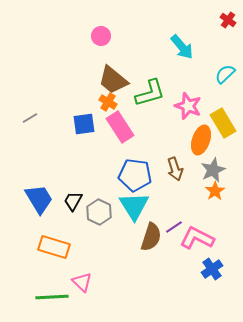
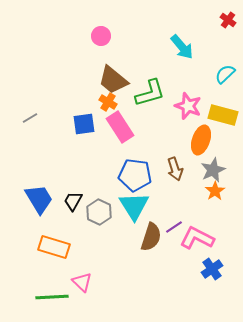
yellow rectangle: moved 8 px up; rotated 44 degrees counterclockwise
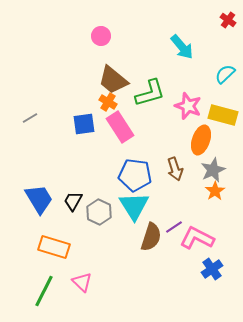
green line: moved 8 px left, 6 px up; rotated 60 degrees counterclockwise
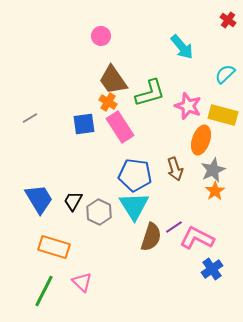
brown trapezoid: rotated 16 degrees clockwise
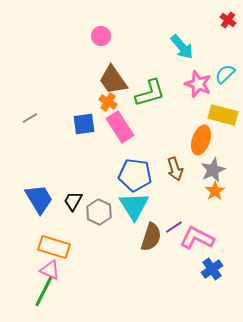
pink star: moved 10 px right, 22 px up
pink triangle: moved 32 px left, 12 px up; rotated 20 degrees counterclockwise
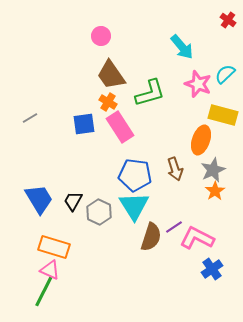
brown trapezoid: moved 2 px left, 5 px up
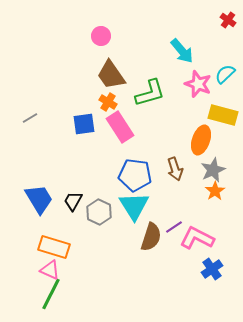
cyan arrow: moved 4 px down
green line: moved 7 px right, 3 px down
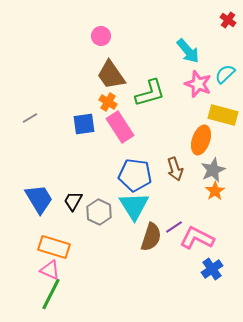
cyan arrow: moved 6 px right
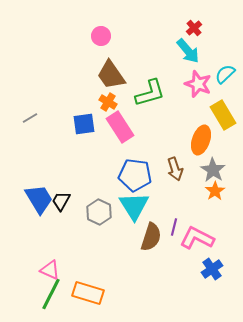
red cross: moved 34 px left, 8 px down; rotated 14 degrees clockwise
yellow rectangle: rotated 44 degrees clockwise
gray star: rotated 15 degrees counterclockwise
black trapezoid: moved 12 px left
purple line: rotated 42 degrees counterclockwise
orange rectangle: moved 34 px right, 46 px down
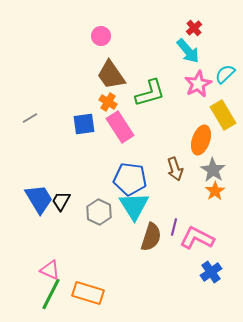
pink star: rotated 24 degrees clockwise
blue pentagon: moved 5 px left, 4 px down
blue cross: moved 1 px left, 3 px down
